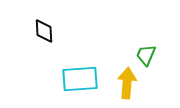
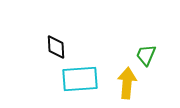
black diamond: moved 12 px right, 16 px down
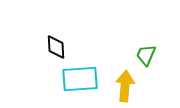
yellow arrow: moved 2 px left, 3 px down
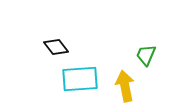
black diamond: rotated 35 degrees counterclockwise
yellow arrow: rotated 16 degrees counterclockwise
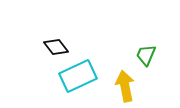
cyan rectangle: moved 2 px left, 3 px up; rotated 21 degrees counterclockwise
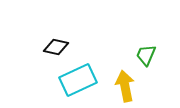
black diamond: rotated 40 degrees counterclockwise
cyan rectangle: moved 4 px down
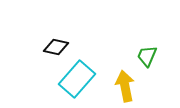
green trapezoid: moved 1 px right, 1 px down
cyan rectangle: moved 1 px left, 1 px up; rotated 24 degrees counterclockwise
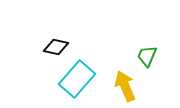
yellow arrow: rotated 12 degrees counterclockwise
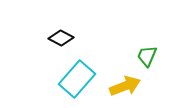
black diamond: moved 5 px right, 9 px up; rotated 15 degrees clockwise
yellow arrow: rotated 92 degrees clockwise
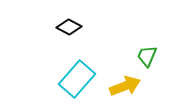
black diamond: moved 8 px right, 11 px up
